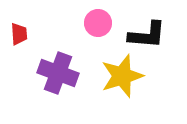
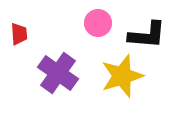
purple cross: rotated 15 degrees clockwise
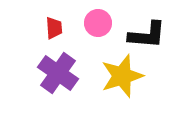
red trapezoid: moved 35 px right, 6 px up
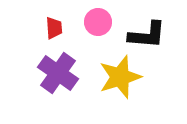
pink circle: moved 1 px up
yellow star: moved 2 px left, 1 px down
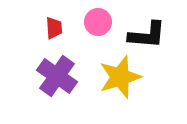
purple cross: moved 1 px left, 3 px down
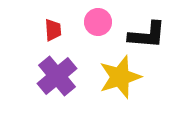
red trapezoid: moved 1 px left, 2 px down
purple cross: rotated 15 degrees clockwise
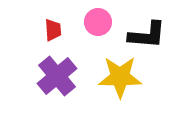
yellow star: rotated 18 degrees clockwise
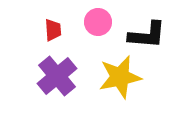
yellow star: rotated 12 degrees counterclockwise
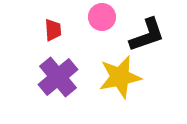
pink circle: moved 4 px right, 5 px up
black L-shape: rotated 24 degrees counterclockwise
purple cross: moved 1 px right, 1 px down
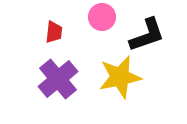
red trapezoid: moved 1 px right, 2 px down; rotated 10 degrees clockwise
purple cross: moved 2 px down
